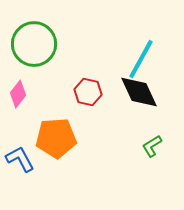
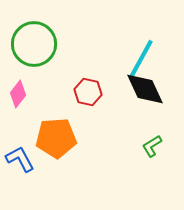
black diamond: moved 6 px right, 3 px up
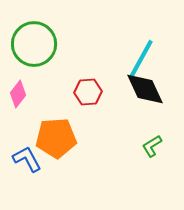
red hexagon: rotated 16 degrees counterclockwise
blue L-shape: moved 7 px right
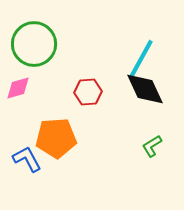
pink diamond: moved 6 px up; rotated 36 degrees clockwise
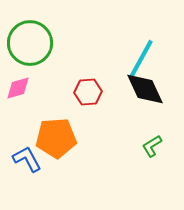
green circle: moved 4 px left, 1 px up
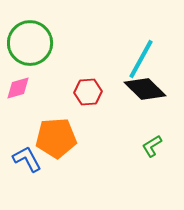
black diamond: rotated 21 degrees counterclockwise
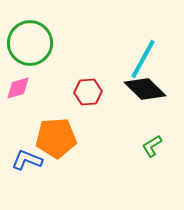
cyan line: moved 2 px right
blue L-shape: moved 1 px down; rotated 40 degrees counterclockwise
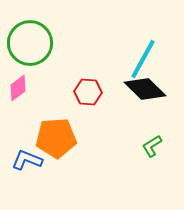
pink diamond: rotated 20 degrees counterclockwise
red hexagon: rotated 8 degrees clockwise
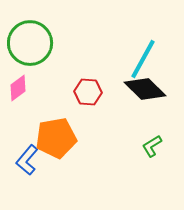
orange pentagon: rotated 6 degrees counterclockwise
blue L-shape: rotated 72 degrees counterclockwise
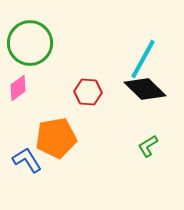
green L-shape: moved 4 px left
blue L-shape: rotated 108 degrees clockwise
